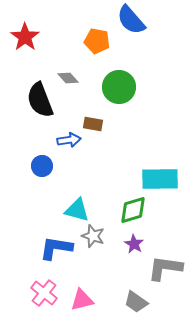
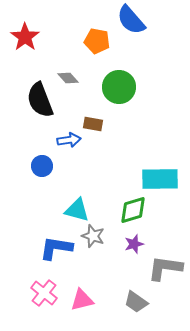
purple star: rotated 24 degrees clockwise
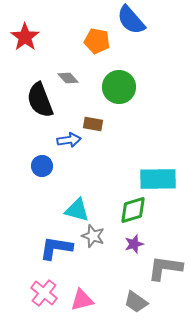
cyan rectangle: moved 2 px left
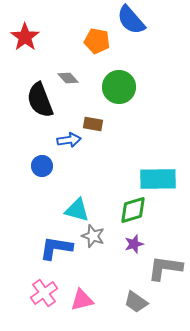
pink cross: rotated 16 degrees clockwise
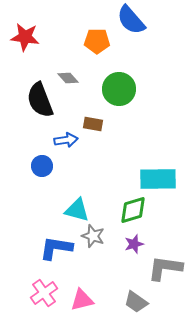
red star: rotated 28 degrees counterclockwise
orange pentagon: rotated 10 degrees counterclockwise
green circle: moved 2 px down
blue arrow: moved 3 px left
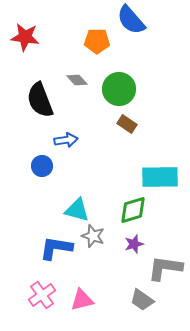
gray diamond: moved 9 px right, 2 px down
brown rectangle: moved 34 px right; rotated 24 degrees clockwise
cyan rectangle: moved 2 px right, 2 px up
pink cross: moved 2 px left, 2 px down
gray trapezoid: moved 6 px right, 2 px up
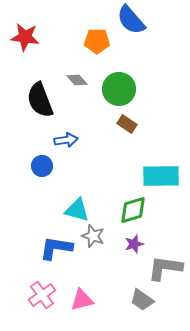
cyan rectangle: moved 1 px right, 1 px up
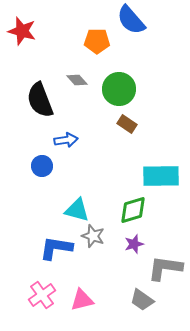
red star: moved 3 px left, 6 px up; rotated 8 degrees clockwise
